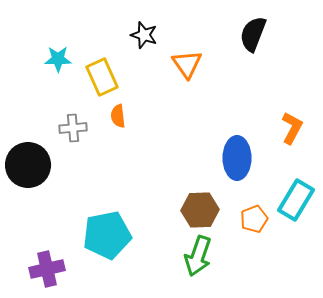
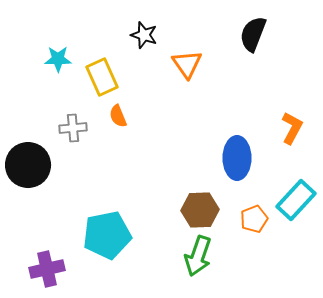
orange semicircle: rotated 15 degrees counterclockwise
cyan rectangle: rotated 12 degrees clockwise
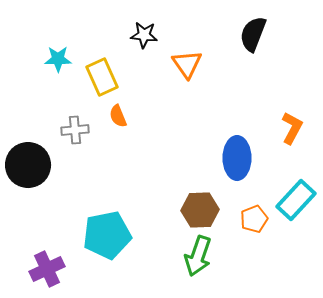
black star: rotated 12 degrees counterclockwise
gray cross: moved 2 px right, 2 px down
purple cross: rotated 12 degrees counterclockwise
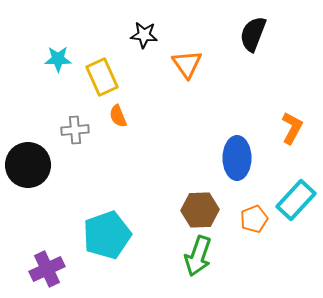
cyan pentagon: rotated 9 degrees counterclockwise
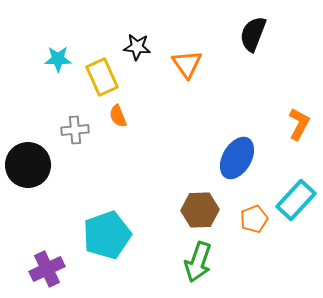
black star: moved 7 px left, 12 px down
orange L-shape: moved 7 px right, 4 px up
blue ellipse: rotated 30 degrees clockwise
green arrow: moved 6 px down
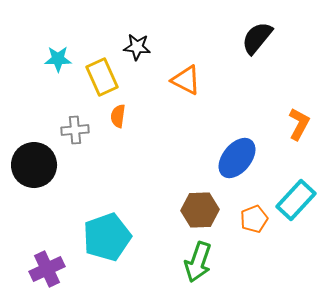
black semicircle: moved 4 px right, 4 px down; rotated 18 degrees clockwise
orange triangle: moved 1 px left, 16 px down; rotated 28 degrees counterclockwise
orange semicircle: rotated 30 degrees clockwise
blue ellipse: rotated 9 degrees clockwise
black circle: moved 6 px right
cyan pentagon: moved 2 px down
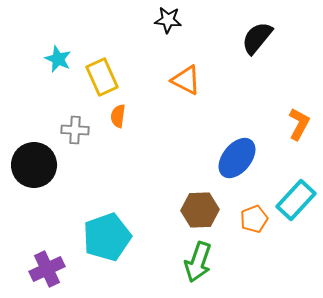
black star: moved 31 px right, 27 px up
cyan star: rotated 24 degrees clockwise
gray cross: rotated 8 degrees clockwise
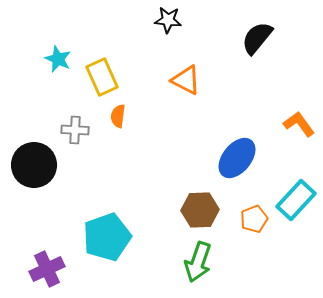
orange L-shape: rotated 64 degrees counterclockwise
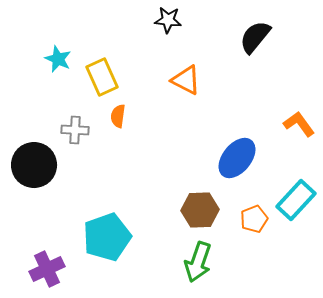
black semicircle: moved 2 px left, 1 px up
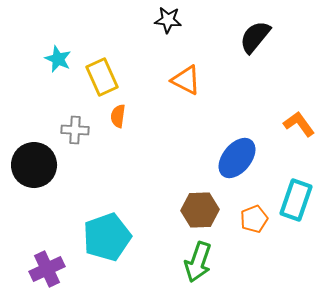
cyan rectangle: rotated 24 degrees counterclockwise
